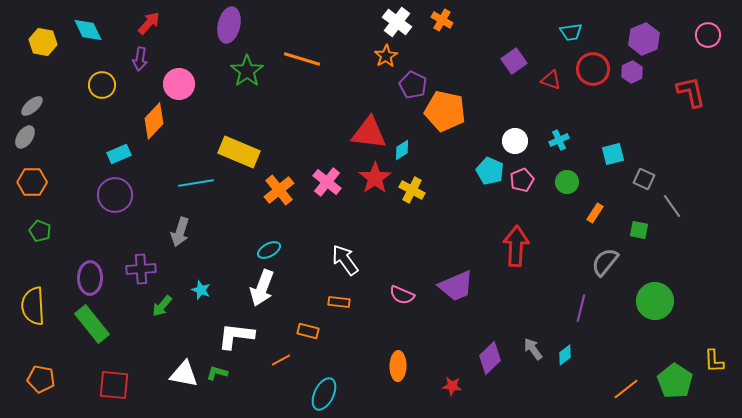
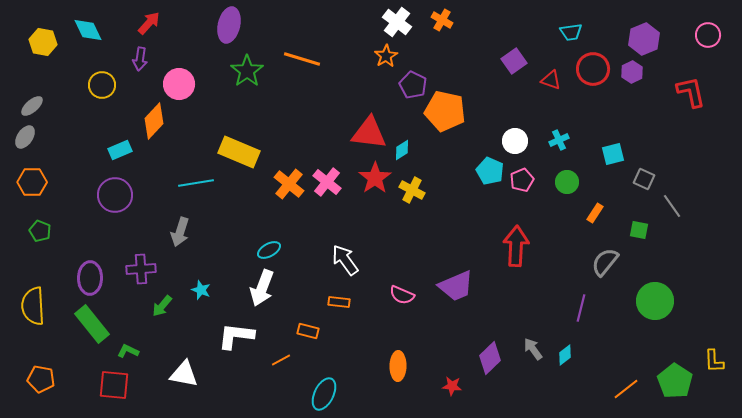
cyan rectangle at (119, 154): moved 1 px right, 4 px up
orange cross at (279, 190): moved 10 px right, 6 px up; rotated 12 degrees counterclockwise
green L-shape at (217, 373): moved 89 px left, 22 px up; rotated 10 degrees clockwise
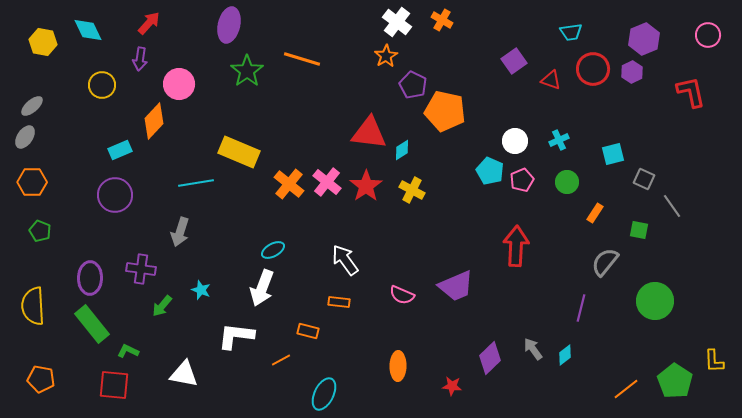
red star at (375, 178): moved 9 px left, 8 px down
cyan ellipse at (269, 250): moved 4 px right
purple cross at (141, 269): rotated 12 degrees clockwise
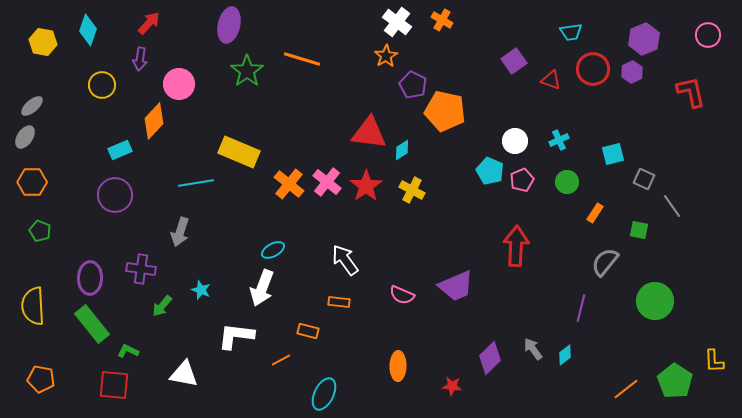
cyan diamond at (88, 30): rotated 44 degrees clockwise
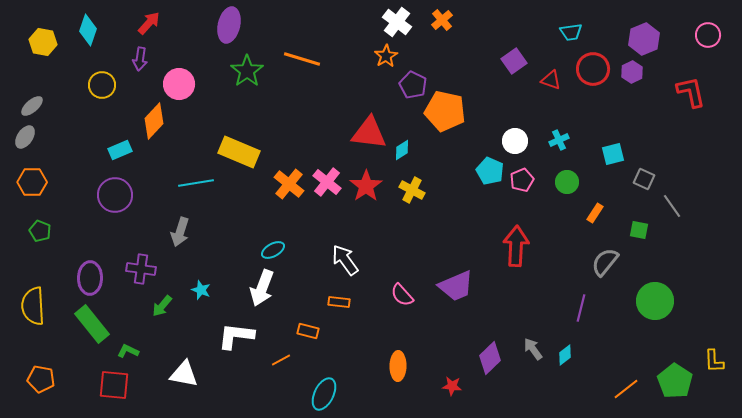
orange cross at (442, 20): rotated 20 degrees clockwise
pink semicircle at (402, 295): rotated 25 degrees clockwise
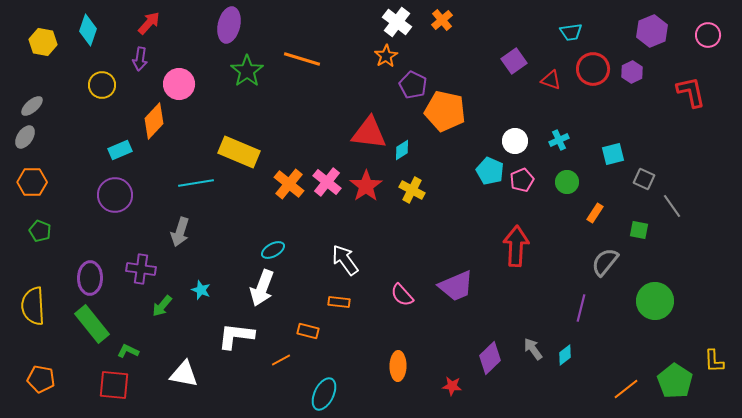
purple hexagon at (644, 39): moved 8 px right, 8 px up
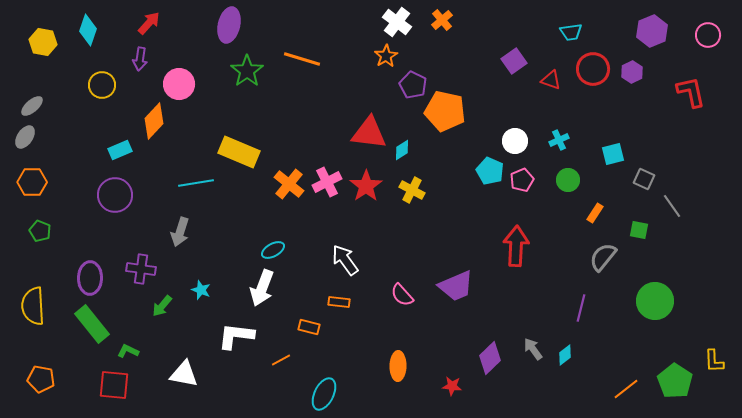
pink cross at (327, 182): rotated 24 degrees clockwise
green circle at (567, 182): moved 1 px right, 2 px up
gray semicircle at (605, 262): moved 2 px left, 5 px up
orange rectangle at (308, 331): moved 1 px right, 4 px up
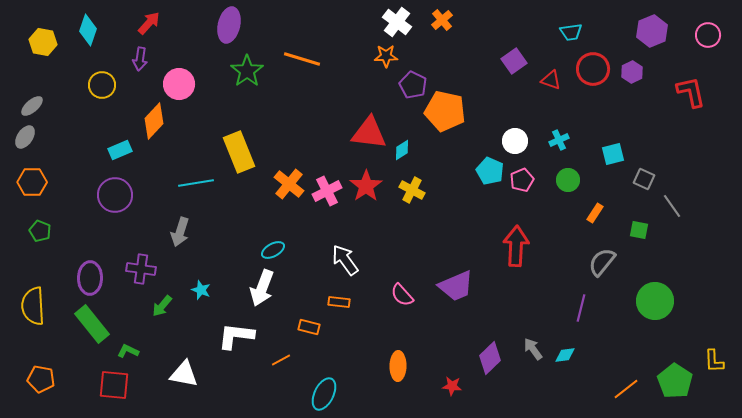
orange star at (386, 56): rotated 30 degrees clockwise
yellow rectangle at (239, 152): rotated 45 degrees clockwise
pink cross at (327, 182): moved 9 px down
gray semicircle at (603, 257): moved 1 px left, 5 px down
cyan diamond at (565, 355): rotated 30 degrees clockwise
